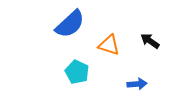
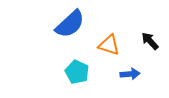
black arrow: rotated 12 degrees clockwise
blue arrow: moved 7 px left, 10 px up
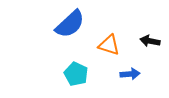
black arrow: rotated 36 degrees counterclockwise
cyan pentagon: moved 1 px left, 2 px down
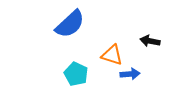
orange triangle: moved 3 px right, 10 px down
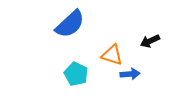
black arrow: rotated 36 degrees counterclockwise
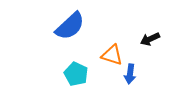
blue semicircle: moved 2 px down
black arrow: moved 2 px up
blue arrow: rotated 102 degrees clockwise
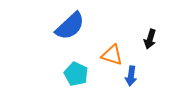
black arrow: rotated 48 degrees counterclockwise
blue arrow: moved 1 px right, 2 px down
